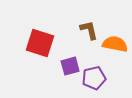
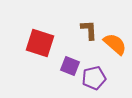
brown L-shape: rotated 10 degrees clockwise
orange semicircle: rotated 30 degrees clockwise
purple square: rotated 36 degrees clockwise
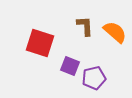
brown L-shape: moved 4 px left, 4 px up
orange semicircle: moved 12 px up
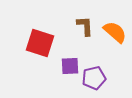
purple square: rotated 24 degrees counterclockwise
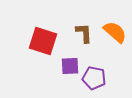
brown L-shape: moved 1 px left, 7 px down
red square: moved 3 px right, 2 px up
purple pentagon: rotated 25 degrees clockwise
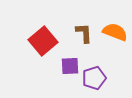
orange semicircle: rotated 20 degrees counterclockwise
red square: rotated 32 degrees clockwise
purple pentagon: rotated 30 degrees counterclockwise
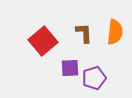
orange semicircle: rotated 75 degrees clockwise
purple square: moved 2 px down
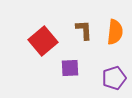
brown L-shape: moved 3 px up
purple pentagon: moved 20 px right
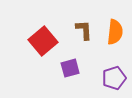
purple square: rotated 12 degrees counterclockwise
